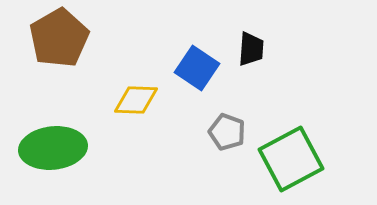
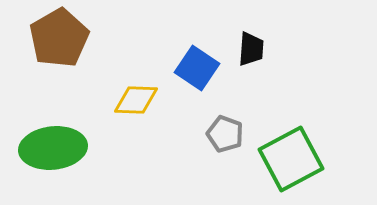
gray pentagon: moved 2 px left, 2 px down
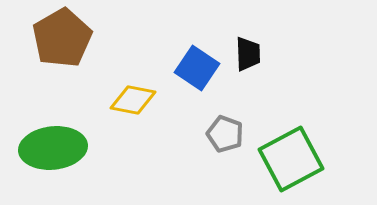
brown pentagon: moved 3 px right
black trapezoid: moved 3 px left, 5 px down; rotated 6 degrees counterclockwise
yellow diamond: moved 3 px left; rotated 9 degrees clockwise
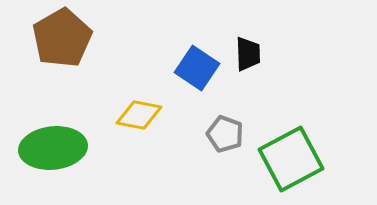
yellow diamond: moved 6 px right, 15 px down
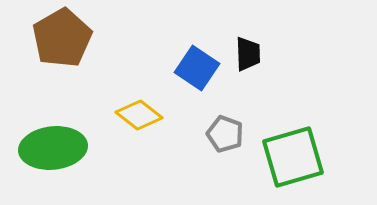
yellow diamond: rotated 27 degrees clockwise
green square: moved 2 px right, 2 px up; rotated 12 degrees clockwise
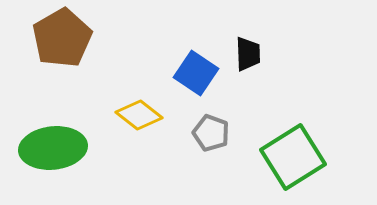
blue square: moved 1 px left, 5 px down
gray pentagon: moved 14 px left, 1 px up
green square: rotated 16 degrees counterclockwise
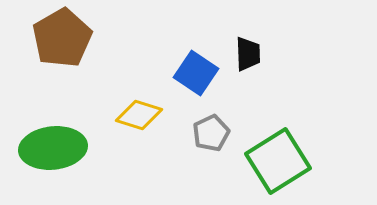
yellow diamond: rotated 21 degrees counterclockwise
gray pentagon: rotated 27 degrees clockwise
green square: moved 15 px left, 4 px down
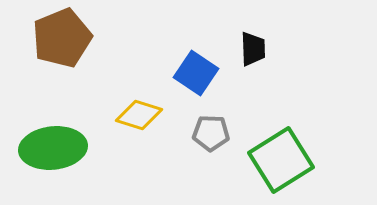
brown pentagon: rotated 8 degrees clockwise
black trapezoid: moved 5 px right, 5 px up
gray pentagon: rotated 27 degrees clockwise
green square: moved 3 px right, 1 px up
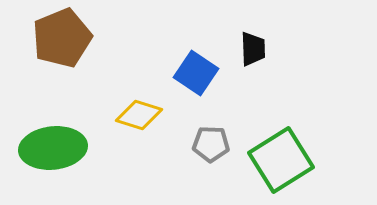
gray pentagon: moved 11 px down
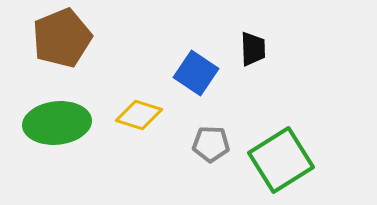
green ellipse: moved 4 px right, 25 px up
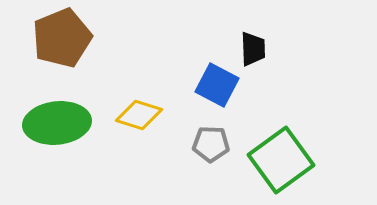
blue square: moved 21 px right, 12 px down; rotated 6 degrees counterclockwise
green square: rotated 4 degrees counterclockwise
